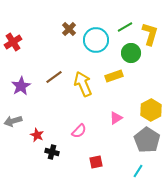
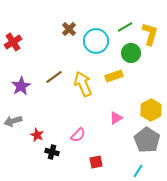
cyan circle: moved 1 px down
pink semicircle: moved 1 px left, 4 px down
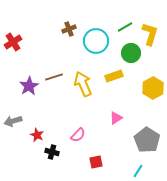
brown cross: rotated 24 degrees clockwise
brown line: rotated 18 degrees clockwise
purple star: moved 8 px right
yellow hexagon: moved 2 px right, 22 px up
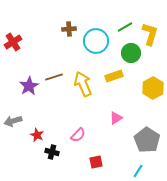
brown cross: rotated 16 degrees clockwise
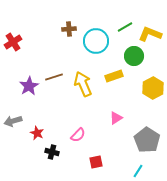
yellow L-shape: rotated 85 degrees counterclockwise
green circle: moved 3 px right, 3 px down
red star: moved 2 px up
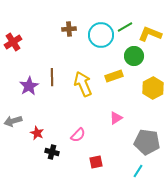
cyan circle: moved 5 px right, 6 px up
brown line: moved 2 px left; rotated 72 degrees counterclockwise
gray pentagon: moved 2 px down; rotated 25 degrees counterclockwise
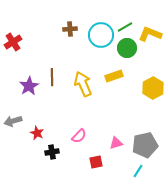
brown cross: moved 1 px right
green circle: moved 7 px left, 8 px up
pink triangle: moved 25 px down; rotated 16 degrees clockwise
pink semicircle: moved 1 px right, 1 px down
gray pentagon: moved 2 px left, 3 px down; rotated 20 degrees counterclockwise
black cross: rotated 24 degrees counterclockwise
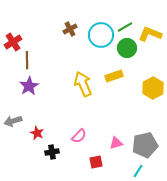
brown cross: rotated 24 degrees counterclockwise
brown line: moved 25 px left, 17 px up
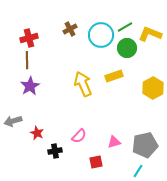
red cross: moved 16 px right, 4 px up; rotated 18 degrees clockwise
purple star: moved 1 px right
pink triangle: moved 2 px left, 1 px up
black cross: moved 3 px right, 1 px up
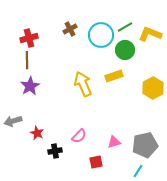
green circle: moved 2 px left, 2 px down
